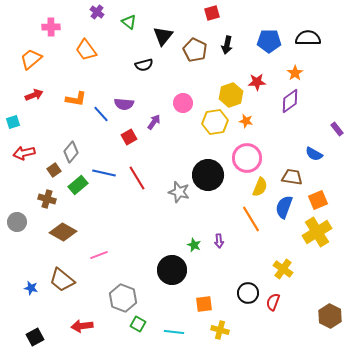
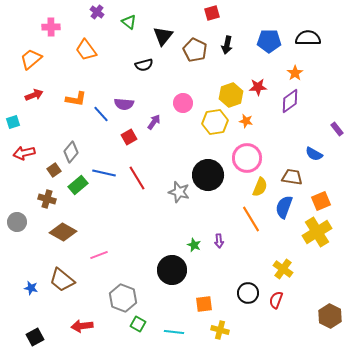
red star at (257, 82): moved 1 px right, 5 px down
orange square at (318, 200): moved 3 px right, 1 px down
red semicircle at (273, 302): moved 3 px right, 2 px up
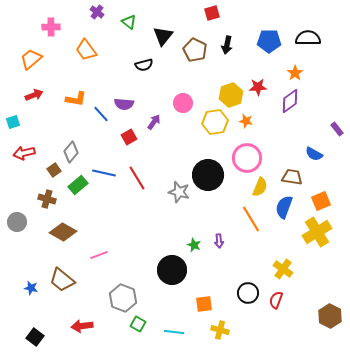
black square at (35, 337): rotated 24 degrees counterclockwise
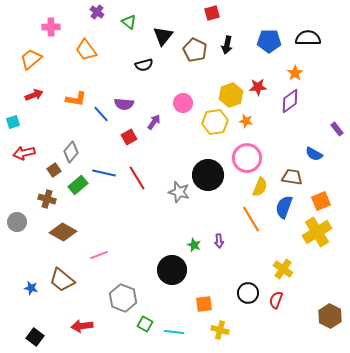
green square at (138, 324): moved 7 px right
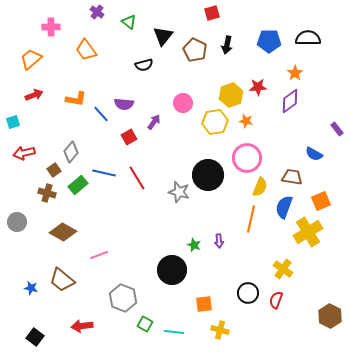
brown cross at (47, 199): moved 6 px up
orange line at (251, 219): rotated 44 degrees clockwise
yellow cross at (317, 232): moved 9 px left
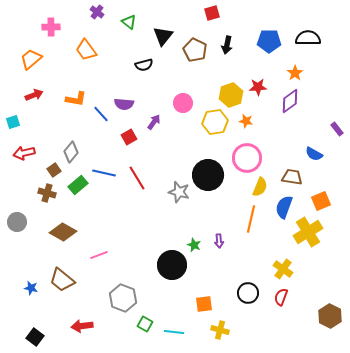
black circle at (172, 270): moved 5 px up
red semicircle at (276, 300): moved 5 px right, 3 px up
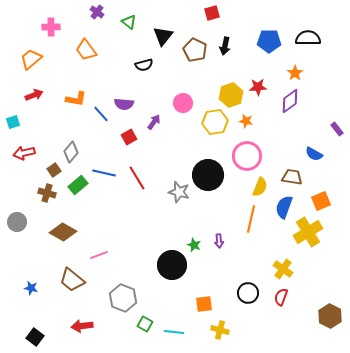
black arrow at (227, 45): moved 2 px left, 1 px down
pink circle at (247, 158): moved 2 px up
brown trapezoid at (62, 280): moved 10 px right
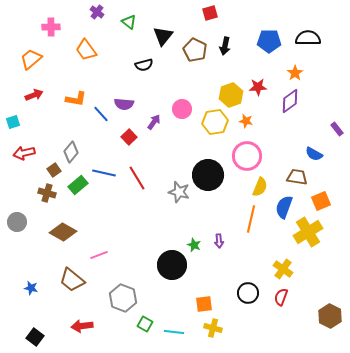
red square at (212, 13): moved 2 px left
pink circle at (183, 103): moved 1 px left, 6 px down
red square at (129, 137): rotated 14 degrees counterclockwise
brown trapezoid at (292, 177): moved 5 px right
yellow cross at (220, 330): moved 7 px left, 2 px up
